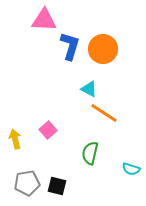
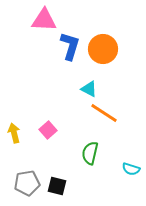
yellow arrow: moved 1 px left, 6 px up
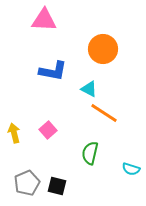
blue L-shape: moved 17 px left, 25 px down; rotated 84 degrees clockwise
gray pentagon: rotated 15 degrees counterclockwise
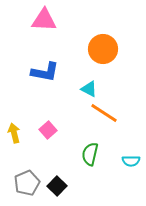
blue L-shape: moved 8 px left, 1 px down
green semicircle: moved 1 px down
cyan semicircle: moved 8 px up; rotated 18 degrees counterclockwise
black square: rotated 30 degrees clockwise
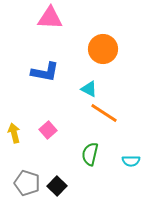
pink triangle: moved 6 px right, 2 px up
gray pentagon: rotated 30 degrees counterclockwise
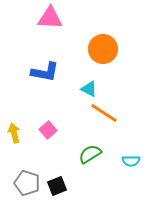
green semicircle: rotated 45 degrees clockwise
black square: rotated 24 degrees clockwise
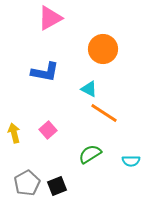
pink triangle: rotated 32 degrees counterclockwise
gray pentagon: rotated 25 degrees clockwise
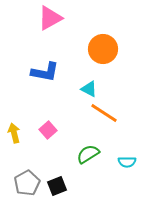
green semicircle: moved 2 px left
cyan semicircle: moved 4 px left, 1 px down
